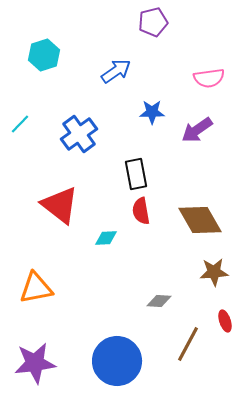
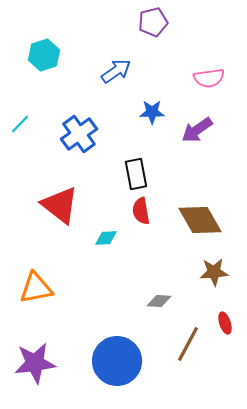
red ellipse: moved 2 px down
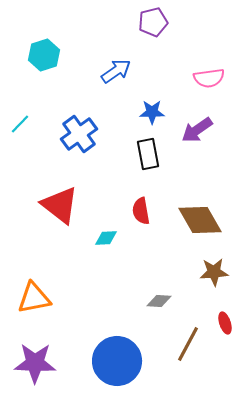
black rectangle: moved 12 px right, 20 px up
orange triangle: moved 2 px left, 10 px down
purple star: rotated 9 degrees clockwise
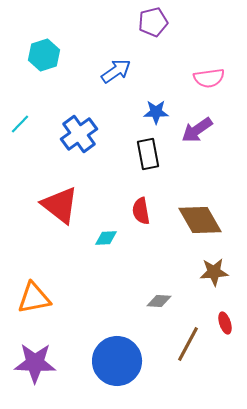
blue star: moved 4 px right
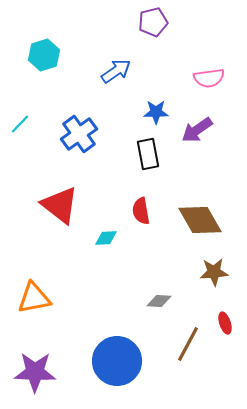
purple star: moved 9 px down
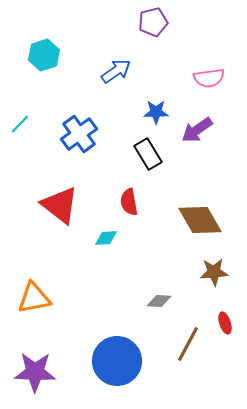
black rectangle: rotated 20 degrees counterclockwise
red semicircle: moved 12 px left, 9 px up
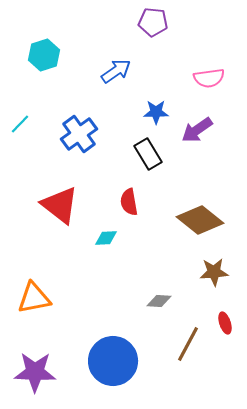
purple pentagon: rotated 20 degrees clockwise
brown diamond: rotated 21 degrees counterclockwise
blue circle: moved 4 px left
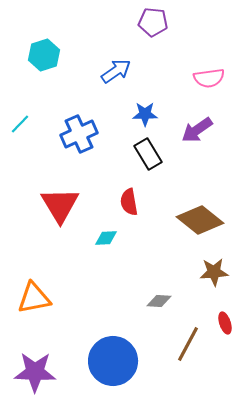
blue star: moved 11 px left, 2 px down
blue cross: rotated 12 degrees clockwise
red triangle: rotated 21 degrees clockwise
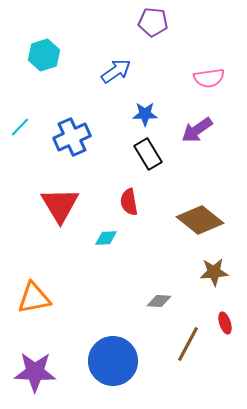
cyan line: moved 3 px down
blue cross: moved 7 px left, 3 px down
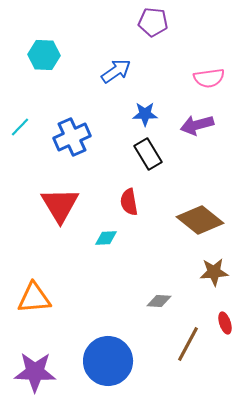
cyan hexagon: rotated 20 degrees clockwise
purple arrow: moved 5 px up; rotated 20 degrees clockwise
orange triangle: rotated 6 degrees clockwise
blue circle: moved 5 px left
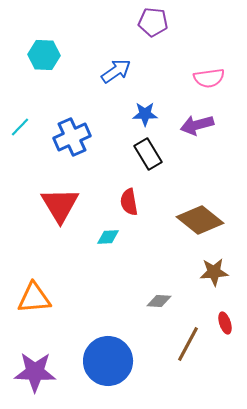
cyan diamond: moved 2 px right, 1 px up
